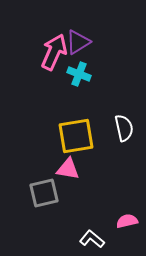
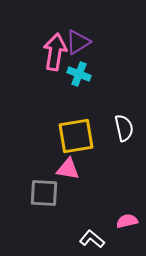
pink arrow: moved 1 px right; rotated 15 degrees counterclockwise
gray square: rotated 16 degrees clockwise
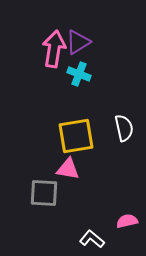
pink arrow: moved 1 px left, 3 px up
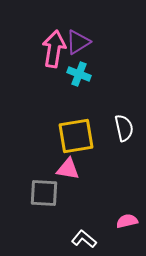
white L-shape: moved 8 px left
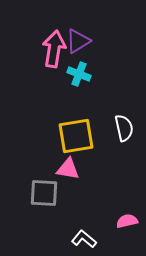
purple triangle: moved 1 px up
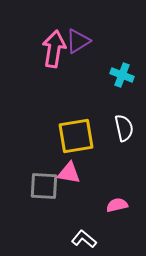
cyan cross: moved 43 px right, 1 px down
pink triangle: moved 1 px right, 4 px down
gray square: moved 7 px up
pink semicircle: moved 10 px left, 16 px up
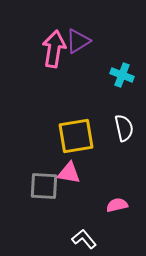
white L-shape: rotated 10 degrees clockwise
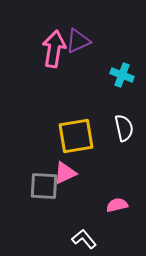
purple triangle: rotated 8 degrees clockwise
pink triangle: moved 4 px left; rotated 35 degrees counterclockwise
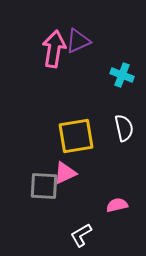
white L-shape: moved 3 px left, 4 px up; rotated 80 degrees counterclockwise
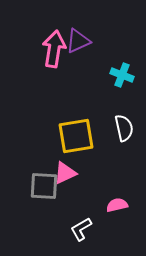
white L-shape: moved 6 px up
